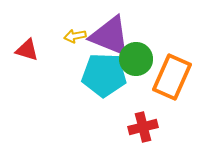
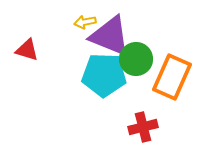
yellow arrow: moved 10 px right, 14 px up
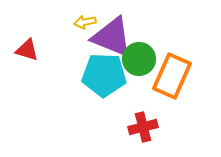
purple triangle: moved 2 px right, 1 px down
green circle: moved 3 px right
orange rectangle: moved 1 px up
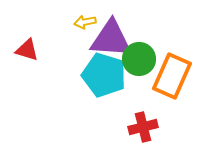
purple triangle: moved 1 px left, 2 px down; rotated 18 degrees counterclockwise
cyan pentagon: rotated 15 degrees clockwise
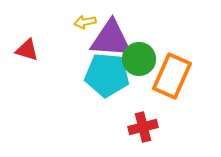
cyan pentagon: moved 3 px right; rotated 12 degrees counterclockwise
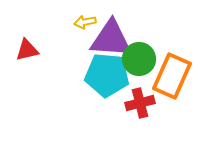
red triangle: rotated 30 degrees counterclockwise
red cross: moved 3 px left, 24 px up
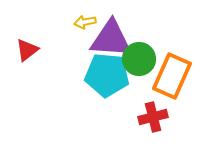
red triangle: rotated 25 degrees counterclockwise
red cross: moved 13 px right, 14 px down
